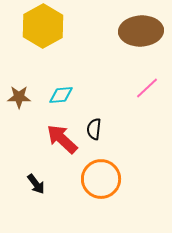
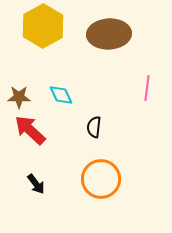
brown ellipse: moved 32 px left, 3 px down
pink line: rotated 40 degrees counterclockwise
cyan diamond: rotated 70 degrees clockwise
black semicircle: moved 2 px up
red arrow: moved 32 px left, 9 px up
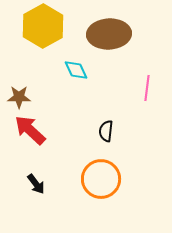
cyan diamond: moved 15 px right, 25 px up
black semicircle: moved 12 px right, 4 px down
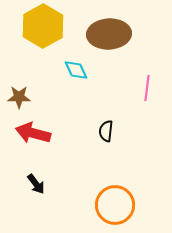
red arrow: moved 3 px right, 3 px down; rotated 28 degrees counterclockwise
orange circle: moved 14 px right, 26 px down
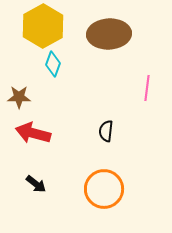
cyan diamond: moved 23 px left, 6 px up; rotated 45 degrees clockwise
black arrow: rotated 15 degrees counterclockwise
orange circle: moved 11 px left, 16 px up
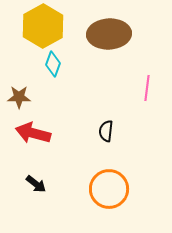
orange circle: moved 5 px right
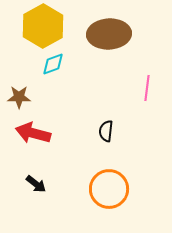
cyan diamond: rotated 50 degrees clockwise
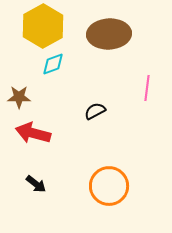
black semicircle: moved 11 px left, 20 px up; rotated 55 degrees clockwise
orange circle: moved 3 px up
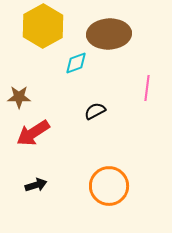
cyan diamond: moved 23 px right, 1 px up
red arrow: rotated 48 degrees counterclockwise
black arrow: moved 1 px down; rotated 55 degrees counterclockwise
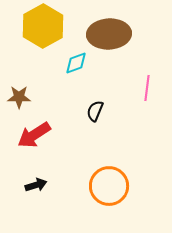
black semicircle: rotated 40 degrees counterclockwise
red arrow: moved 1 px right, 2 px down
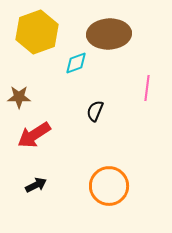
yellow hexagon: moved 6 px left, 6 px down; rotated 9 degrees clockwise
black arrow: rotated 10 degrees counterclockwise
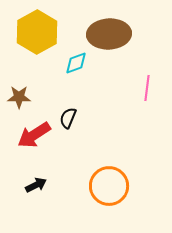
yellow hexagon: rotated 9 degrees counterclockwise
black semicircle: moved 27 px left, 7 px down
